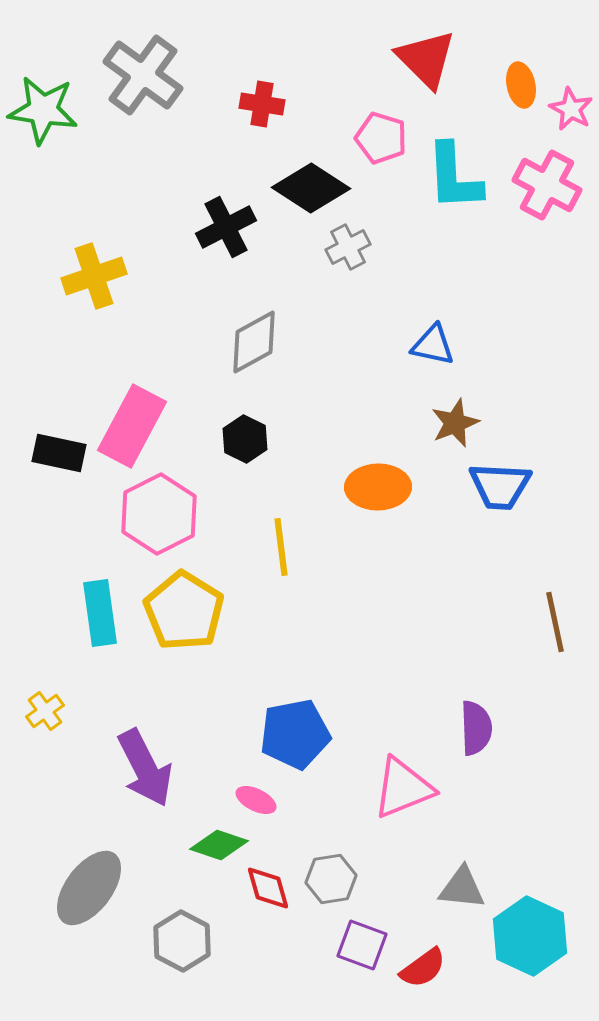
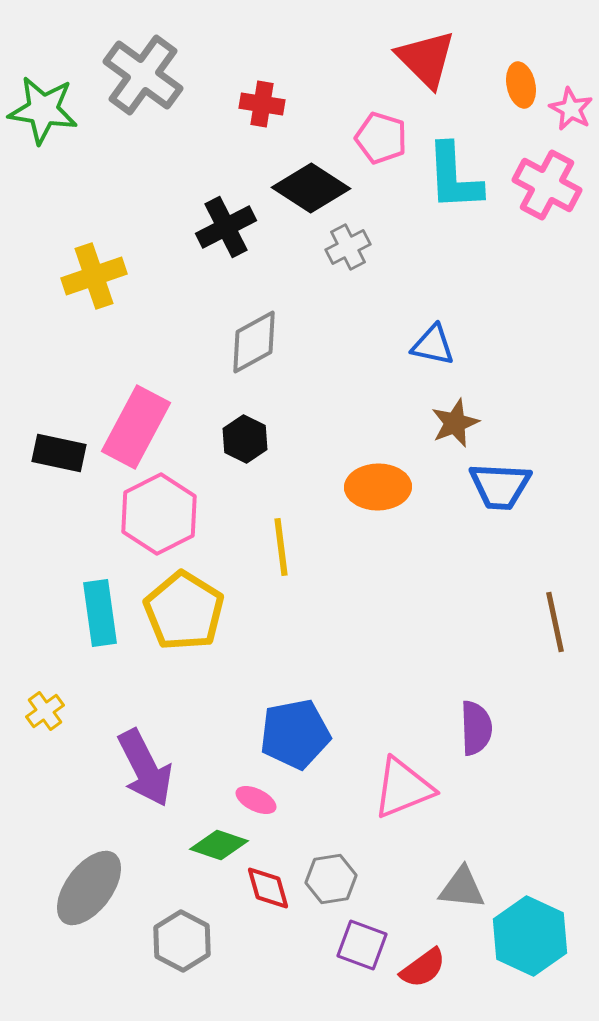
pink rectangle at (132, 426): moved 4 px right, 1 px down
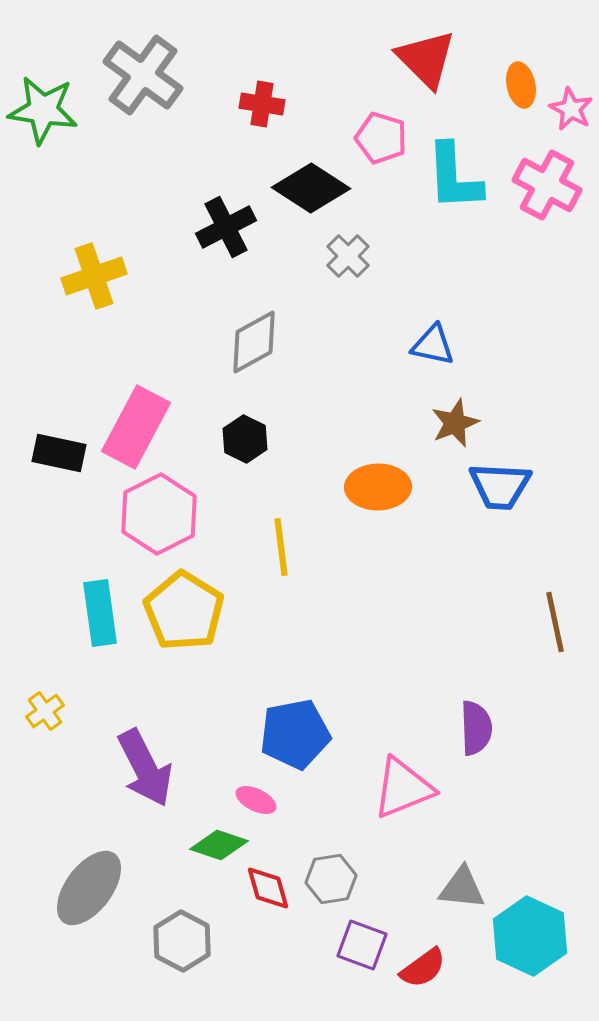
gray cross at (348, 247): moved 9 px down; rotated 18 degrees counterclockwise
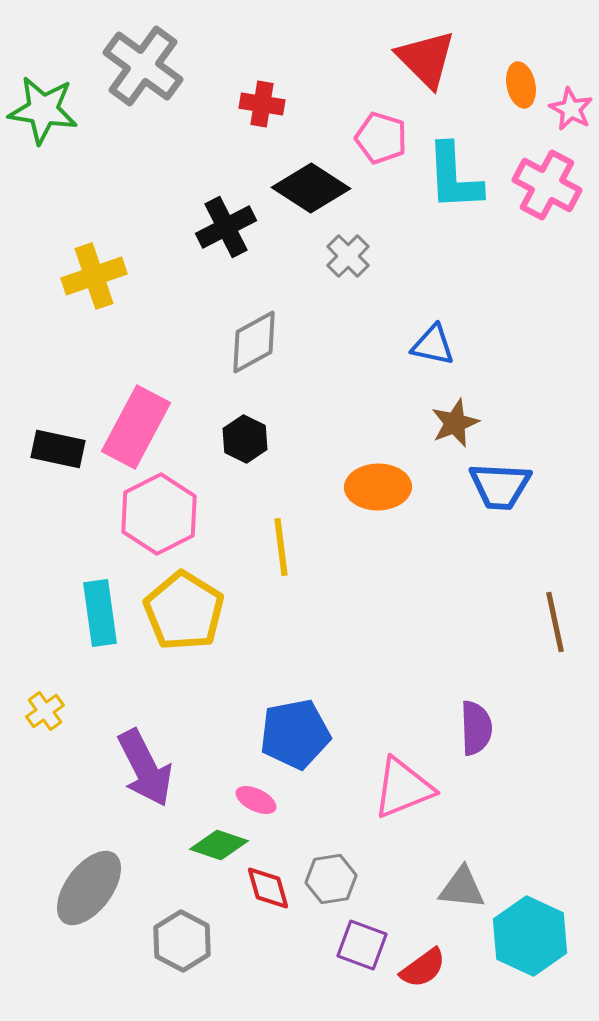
gray cross at (143, 75): moved 9 px up
black rectangle at (59, 453): moved 1 px left, 4 px up
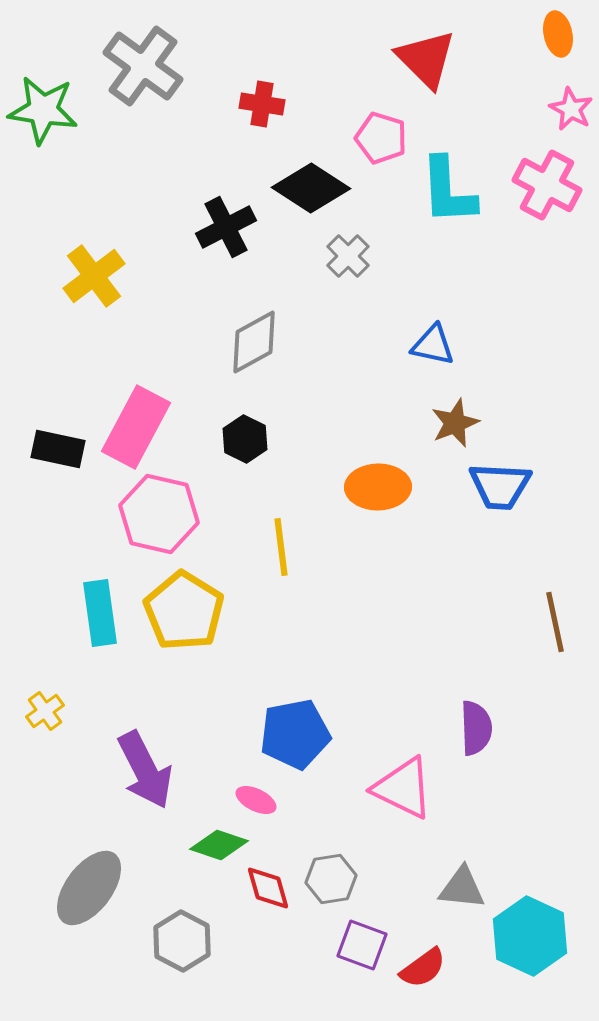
orange ellipse at (521, 85): moved 37 px right, 51 px up
cyan L-shape at (454, 177): moved 6 px left, 14 px down
yellow cross at (94, 276): rotated 18 degrees counterclockwise
pink hexagon at (159, 514): rotated 20 degrees counterclockwise
purple arrow at (145, 768): moved 2 px down
pink triangle at (403, 788): rotated 48 degrees clockwise
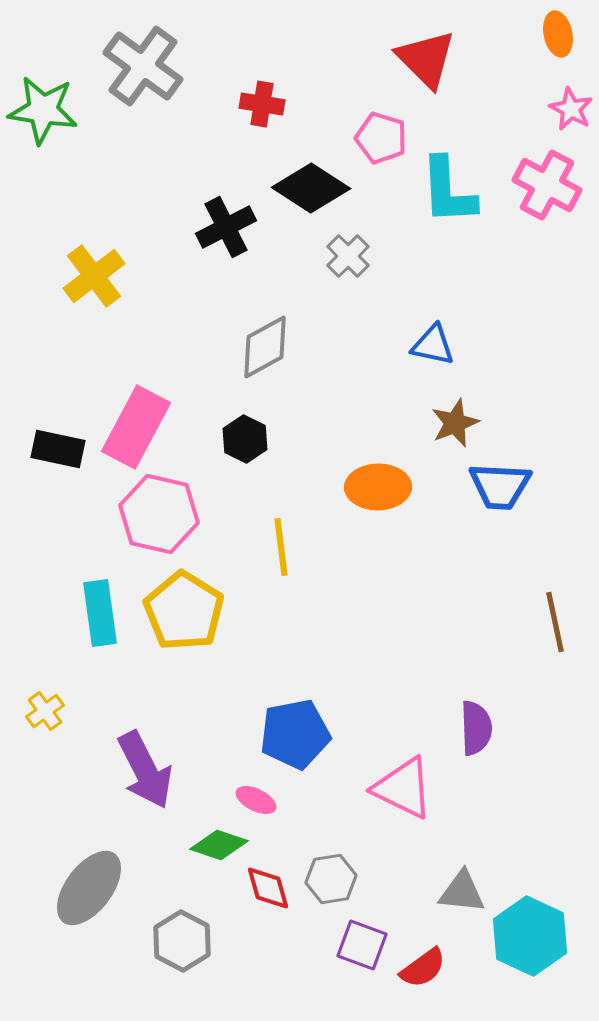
gray diamond at (254, 342): moved 11 px right, 5 px down
gray triangle at (462, 888): moved 4 px down
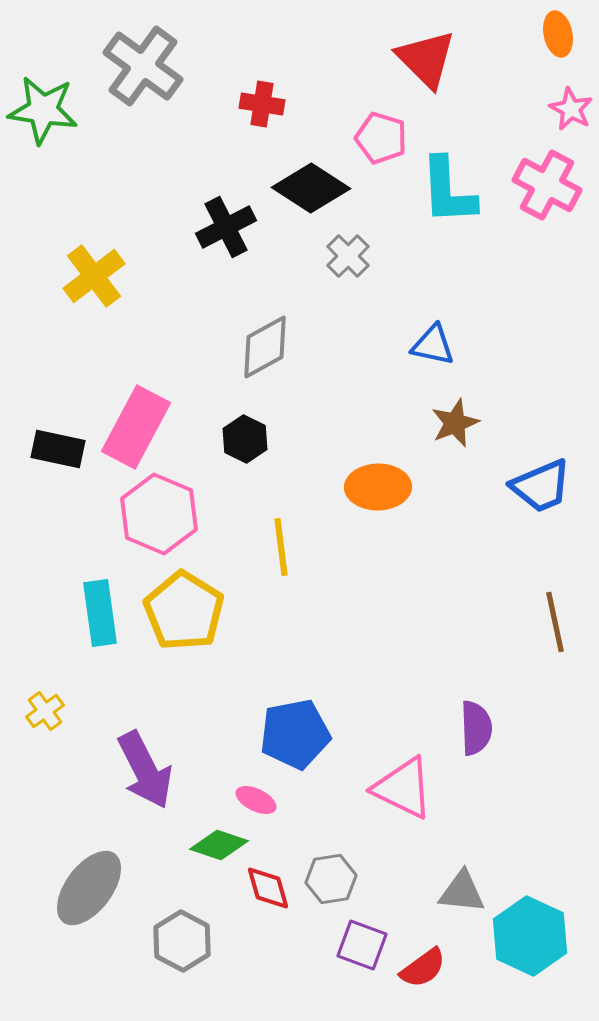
blue trapezoid at (500, 486): moved 41 px right; rotated 26 degrees counterclockwise
pink hexagon at (159, 514): rotated 10 degrees clockwise
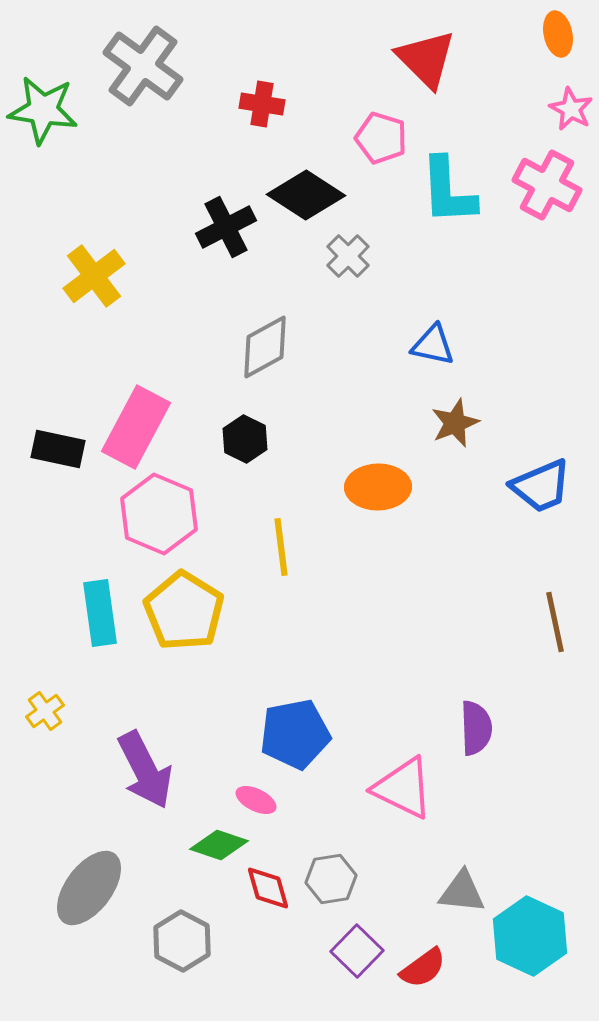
black diamond at (311, 188): moved 5 px left, 7 px down
purple square at (362, 945): moved 5 px left, 6 px down; rotated 24 degrees clockwise
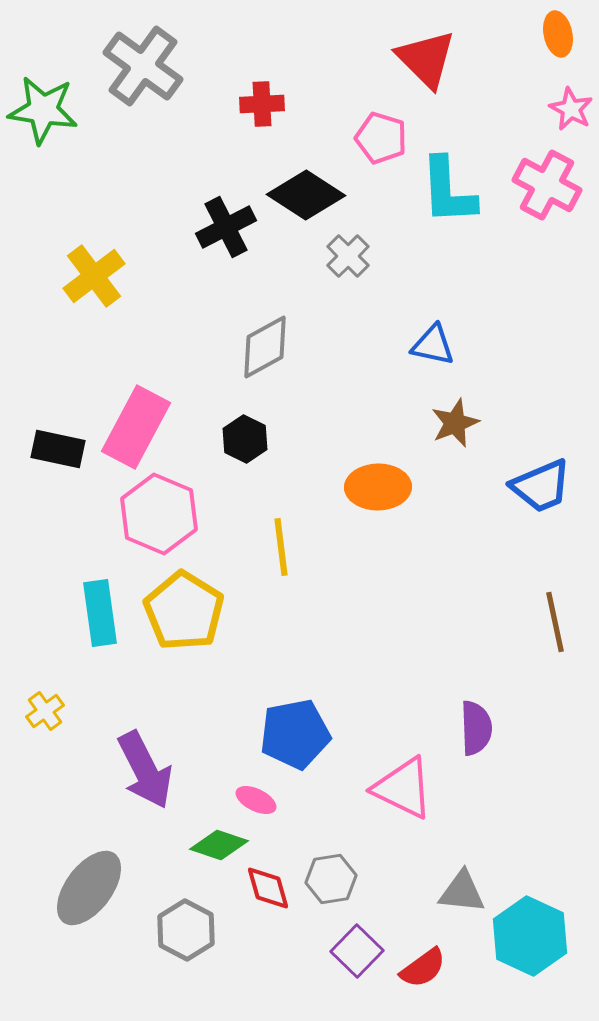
red cross at (262, 104): rotated 12 degrees counterclockwise
gray hexagon at (182, 941): moved 4 px right, 11 px up
